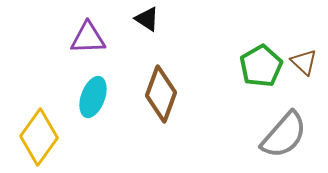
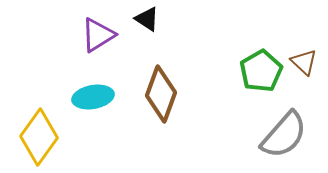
purple triangle: moved 10 px right, 3 px up; rotated 30 degrees counterclockwise
green pentagon: moved 5 px down
cyan ellipse: rotated 60 degrees clockwise
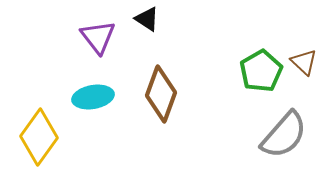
purple triangle: moved 2 px down; rotated 36 degrees counterclockwise
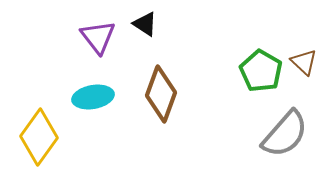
black triangle: moved 2 px left, 5 px down
green pentagon: rotated 12 degrees counterclockwise
gray semicircle: moved 1 px right, 1 px up
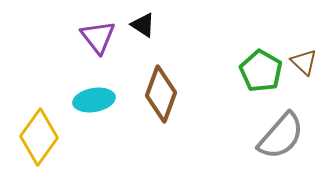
black triangle: moved 2 px left, 1 px down
cyan ellipse: moved 1 px right, 3 px down
gray semicircle: moved 4 px left, 2 px down
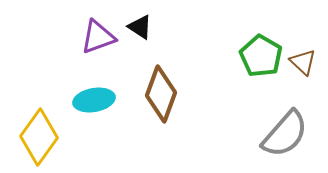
black triangle: moved 3 px left, 2 px down
purple triangle: rotated 48 degrees clockwise
brown triangle: moved 1 px left
green pentagon: moved 15 px up
gray semicircle: moved 4 px right, 2 px up
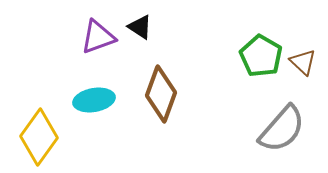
gray semicircle: moved 3 px left, 5 px up
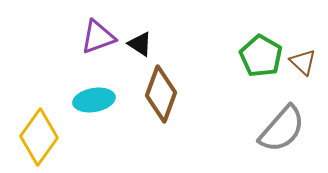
black triangle: moved 17 px down
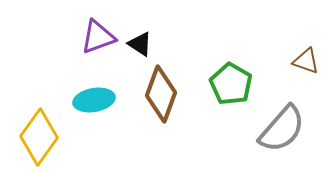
green pentagon: moved 30 px left, 28 px down
brown triangle: moved 3 px right, 1 px up; rotated 24 degrees counterclockwise
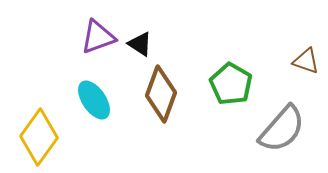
cyan ellipse: rotated 66 degrees clockwise
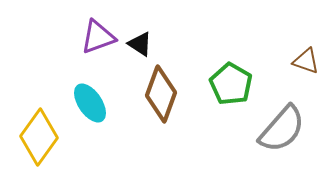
cyan ellipse: moved 4 px left, 3 px down
